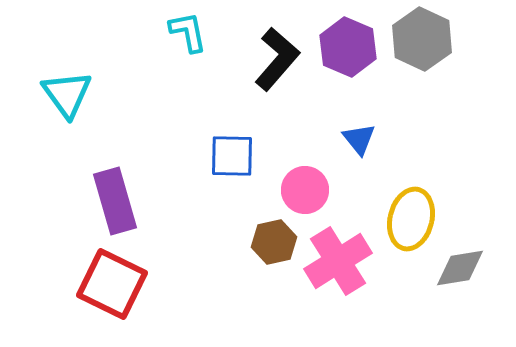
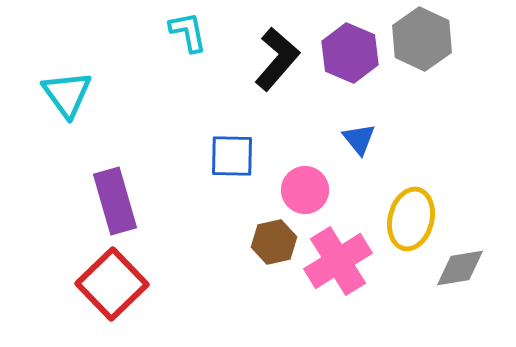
purple hexagon: moved 2 px right, 6 px down
red square: rotated 20 degrees clockwise
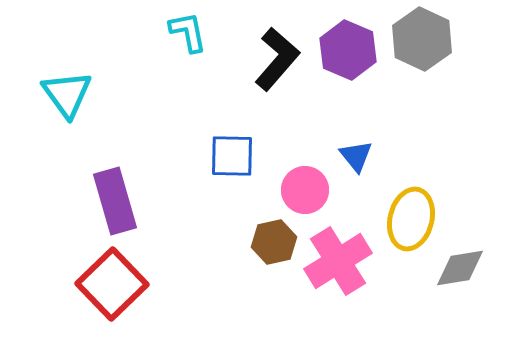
purple hexagon: moved 2 px left, 3 px up
blue triangle: moved 3 px left, 17 px down
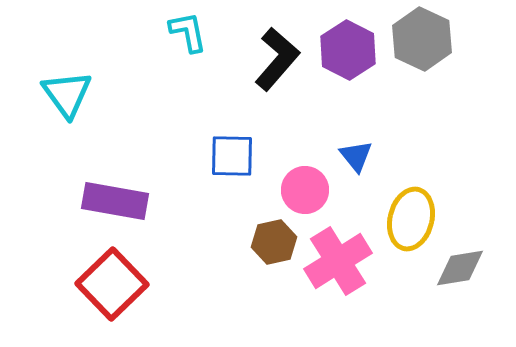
purple hexagon: rotated 4 degrees clockwise
purple rectangle: rotated 64 degrees counterclockwise
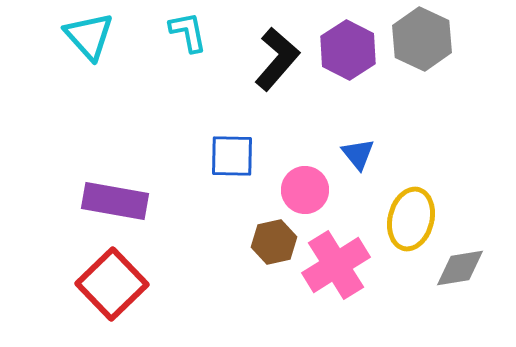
cyan triangle: moved 22 px right, 58 px up; rotated 6 degrees counterclockwise
blue triangle: moved 2 px right, 2 px up
pink cross: moved 2 px left, 4 px down
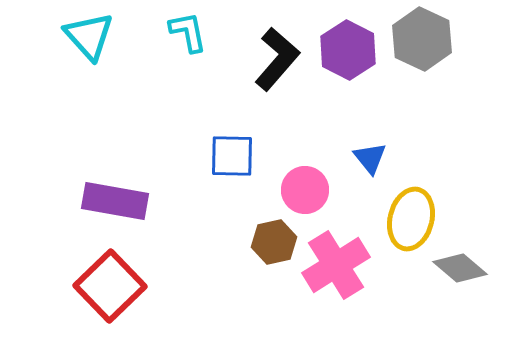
blue triangle: moved 12 px right, 4 px down
gray diamond: rotated 50 degrees clockwise
red square: moved 2 px left, 2 px down
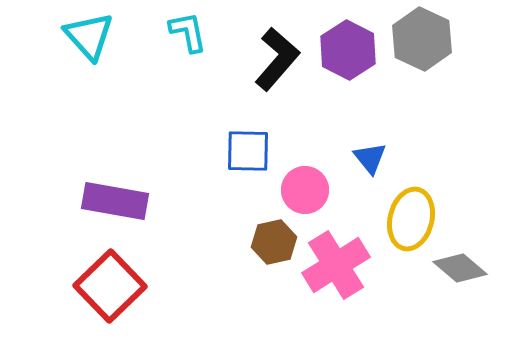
blue square: moved 16 px right, 5 px up
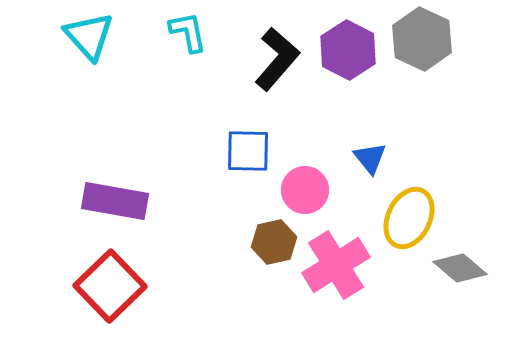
yellow ellipse: moved 2 px left, 1 px up; rotated 12 degrees clockwise
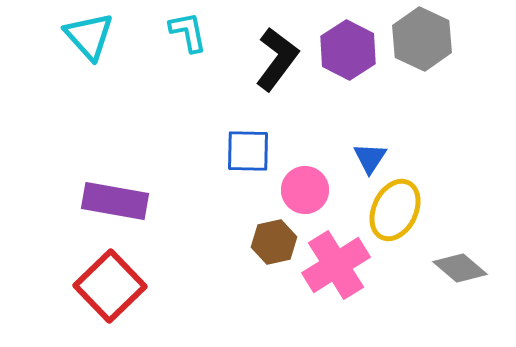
black L-shape: rotated 4 degrees counterclockwise
blue triangle: rotated 12 degrees clockwise
yellow ellipse: moved 14 px left, 8 px up
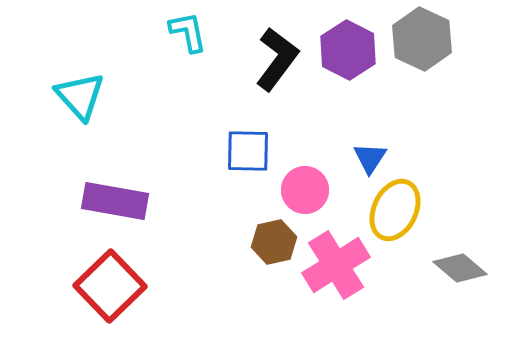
cyan triangle: moved 9 px left, 60 px down
